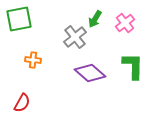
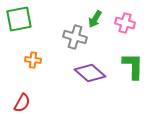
pink cross: rotated 36 degrees counterclockwise
gray cross: rotated 35 degrees counterclockwise
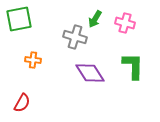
purple diamond: rotated 16 degrees clockwise
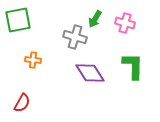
green square: moved 1 px left, 1 px down
